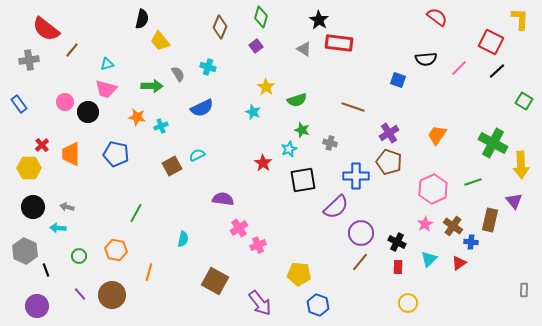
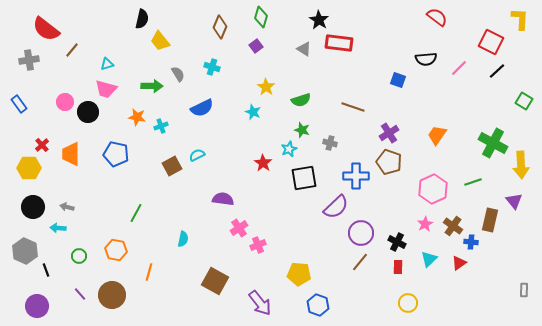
cyan cross at (208, 67): moved 4 px right
green semicircle at (297, 100): moved 4 px right
black square at (303, 180): moved 1 px right, 2 px up
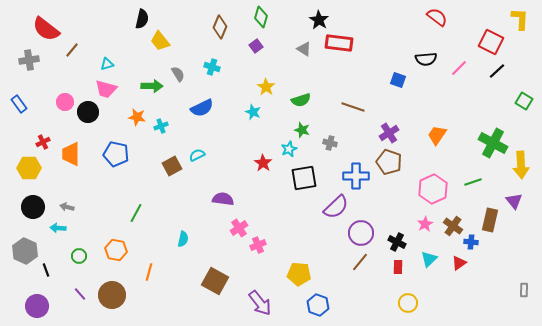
red cross at (42, 145): moved 1 px right, 3 px up; rotated 16 degrees clockwise
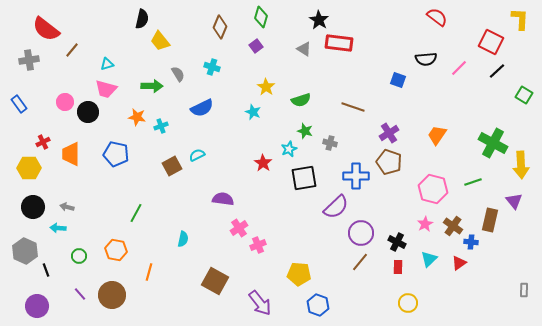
green square at (524, 101): moved 6 px up
green star at (302, 130): moved 3 px right, 1 px down
pink hexagon at (433, 189): rotated 20 degrees counterclockwise
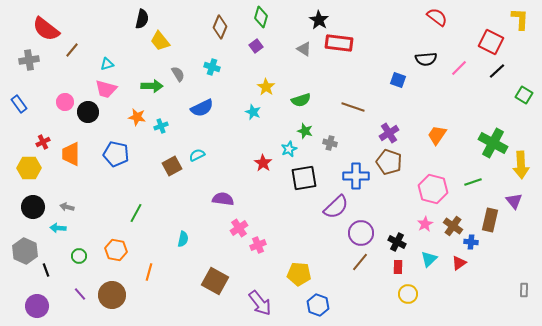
yellow circle at (408, 303): moved 9 px up
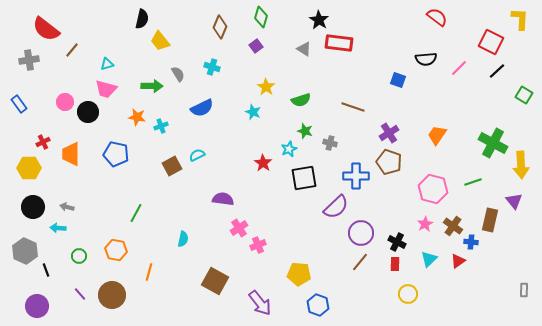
red triangle at (459, 263): moved 1 px left, 2 px up
red rectangle at (398, 267): moved 3 px left, 3 px up
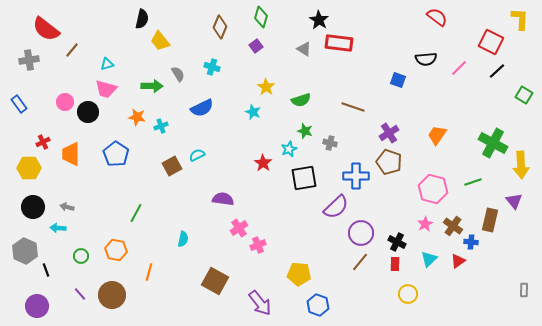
blue pentagon at (116, 154): rotated 20 degrees clockwise
green circle at (79, 256): moved 2 px right
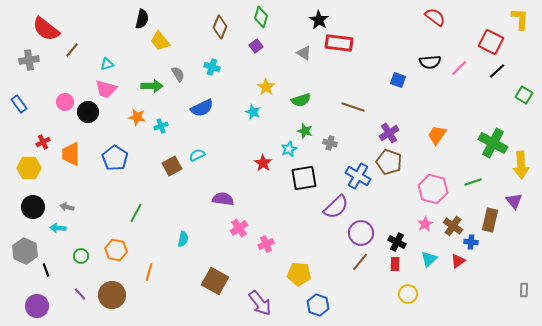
red semicircle at (437, 17): moved 2 px left
gray triangle at (304, 49): moved 4 px down
black semicircle at (426, 59): moved 4 px right, 3 px down
blue pentagon at (116, 154): moved 1 px left, 4 px down
blue cross at (356, 176): moved 2 px right; rotated 30 degrees clockwise
pink cross at (258, 245): moved 8 px right, 1 px up
